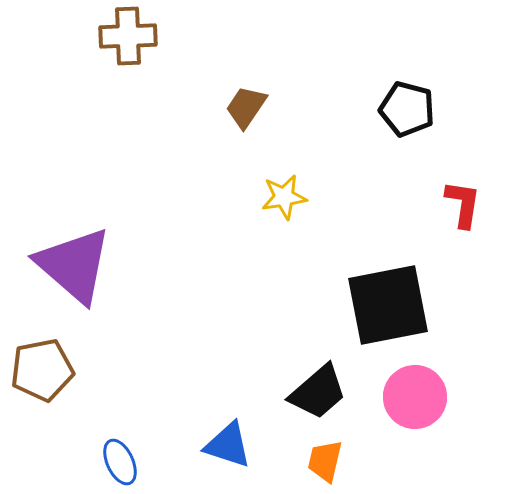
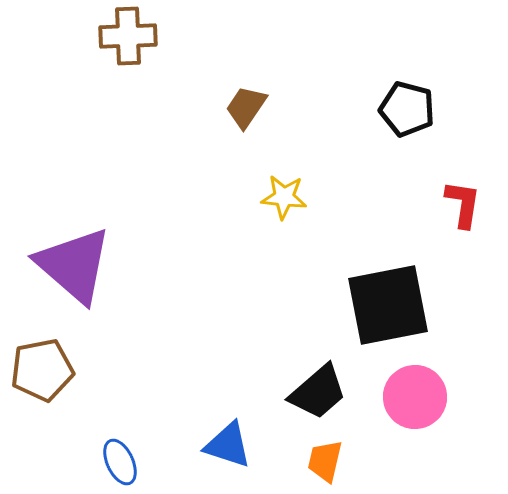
yellow star: rotated 15 degrees clockwise
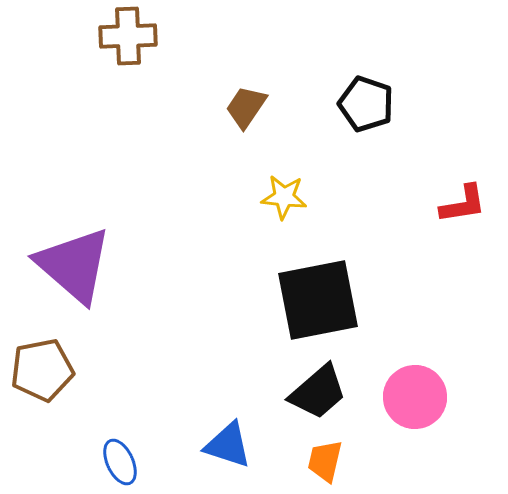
black pentagon: moved 41 px left, 5 px up; rotated 4 degrees clockwise
red L-shape: rotated 72 degrees clockwise
black square: moved 70 px left, 5 px up
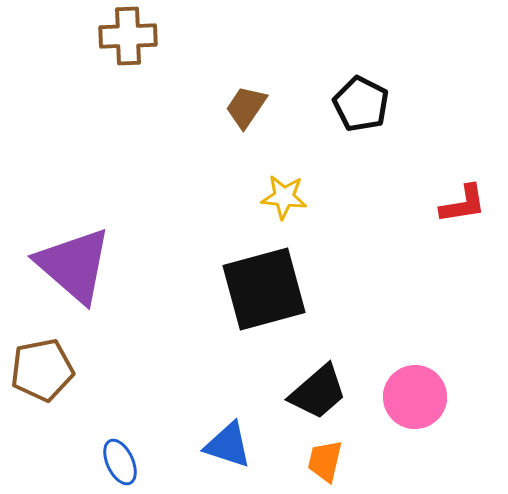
black pentagon: moved 5 px left; rotated 8 degrees clockwise
black square: moved 54 px left, 11 px up; rotated 4 degrees counterclockwise
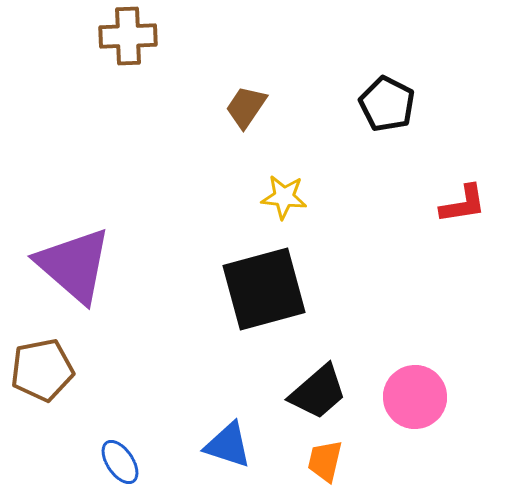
black pentagon: moved 26 px right
blue ellipse: rotated 9 degrees counterclockwise
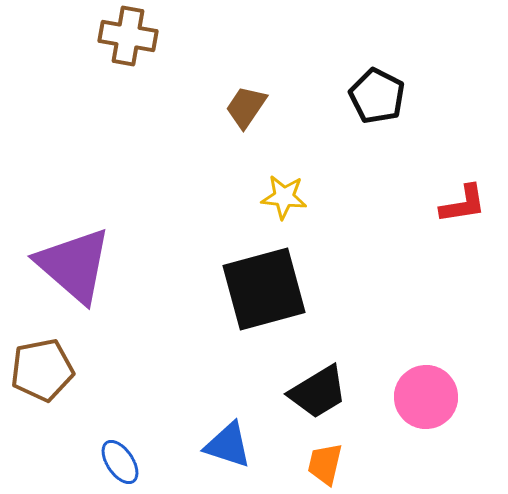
brown cross: rotated 12 degrees clockwise
black pentagon: moved 10 px left, 8 px up
black trapezoid: rotated 10 degrees clockwise
pink circle: moved 11 px right
orange trapezoid: moved 3 px down
